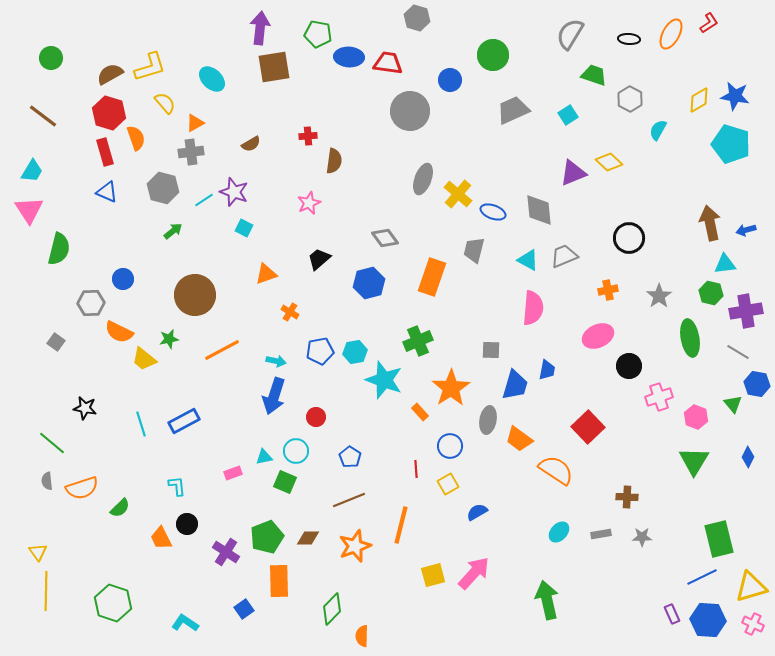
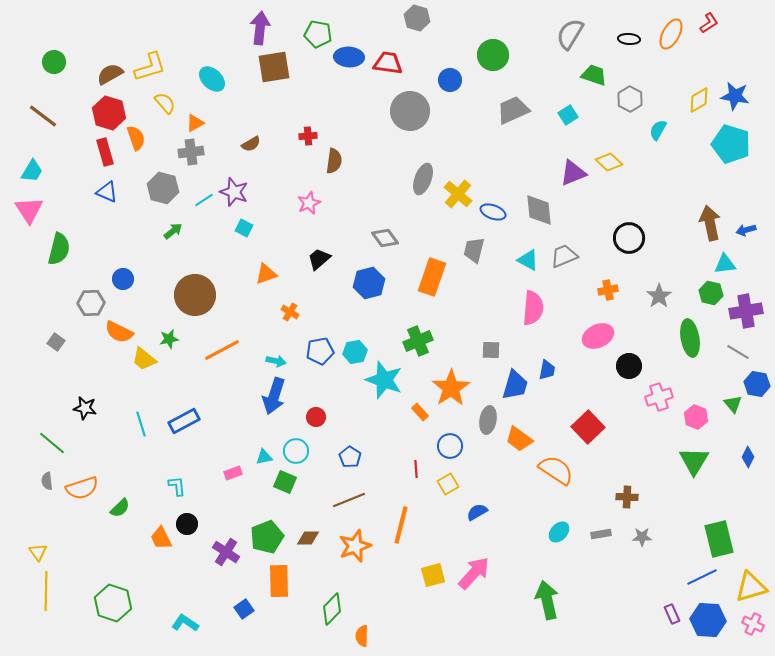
green circle at (51, 58): moved 3 px right, 4 px down
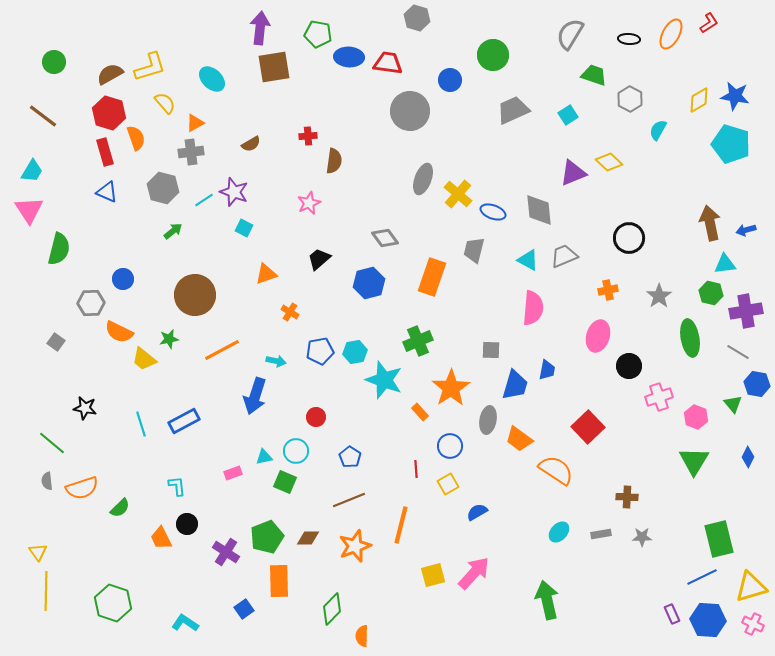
pink ellipse at (598, 336): rotated 48 degrees counterclockwise
blue arrow at (274, 396): moved 19 px left
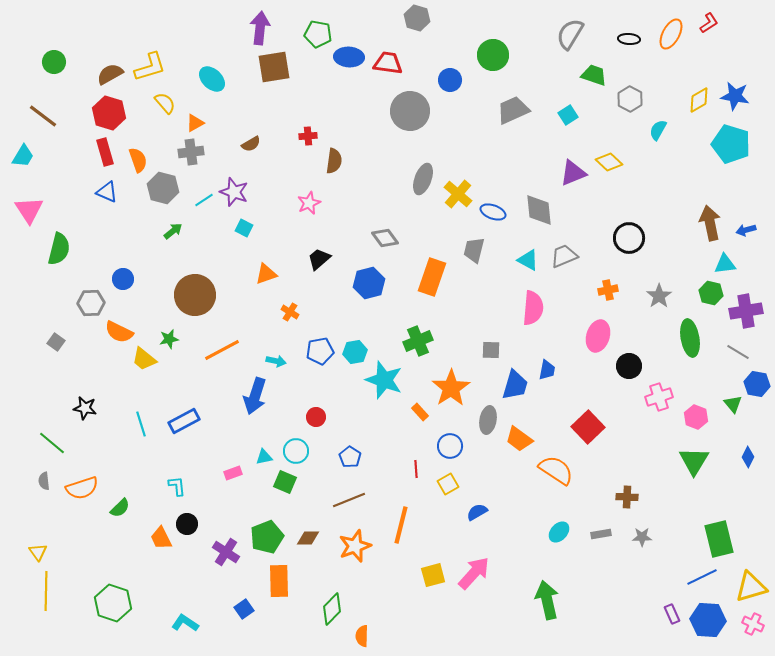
orange semicircle at (136, 138): moved 2 px right, 22 px down
cyan trapezoid at (32, 171): moved 9 px left, 15 px up
gray semicircle at (47, 481): moved 3 px left
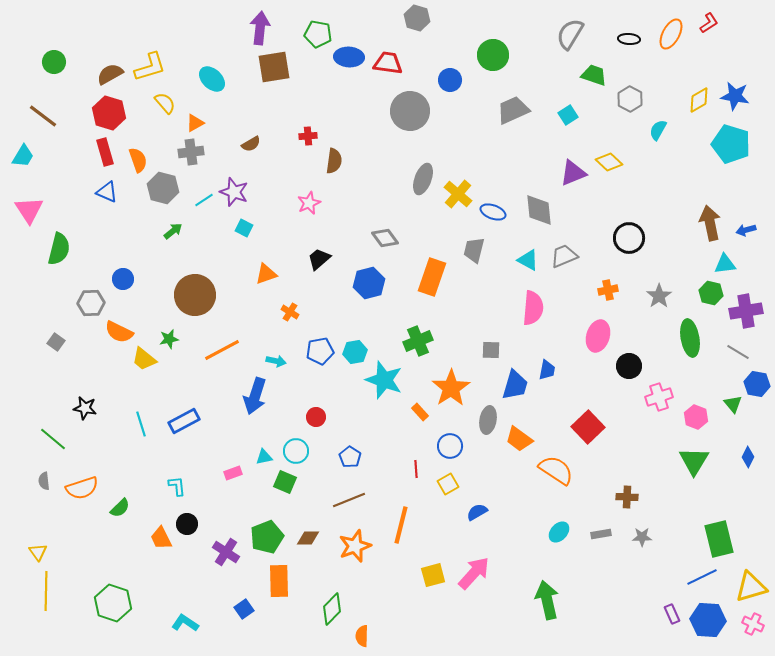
green line at (52, 443): moved 1 px right, 4 px up
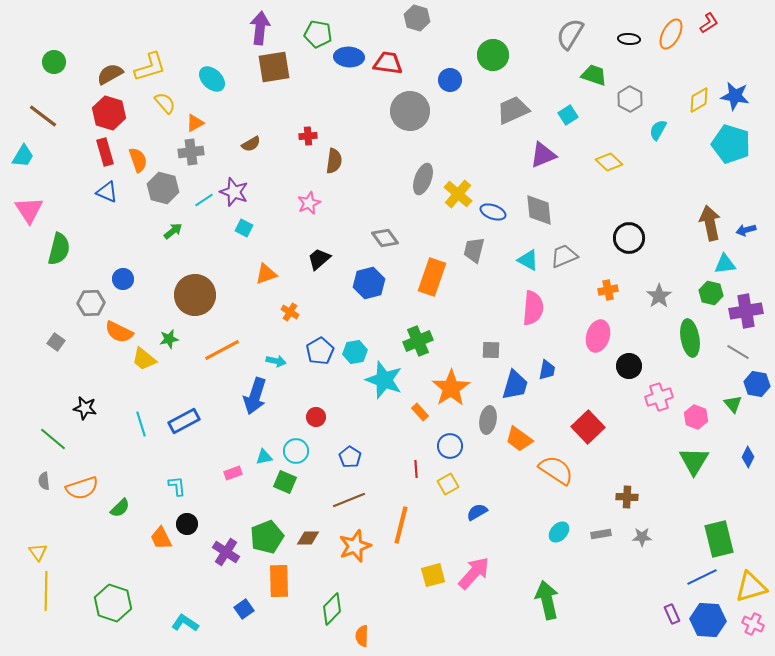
purple triangle at (573, 173): moved 30 px left, 18 px up
blue pentagon at (320, 351): rotated 20 degrees counterclockwise
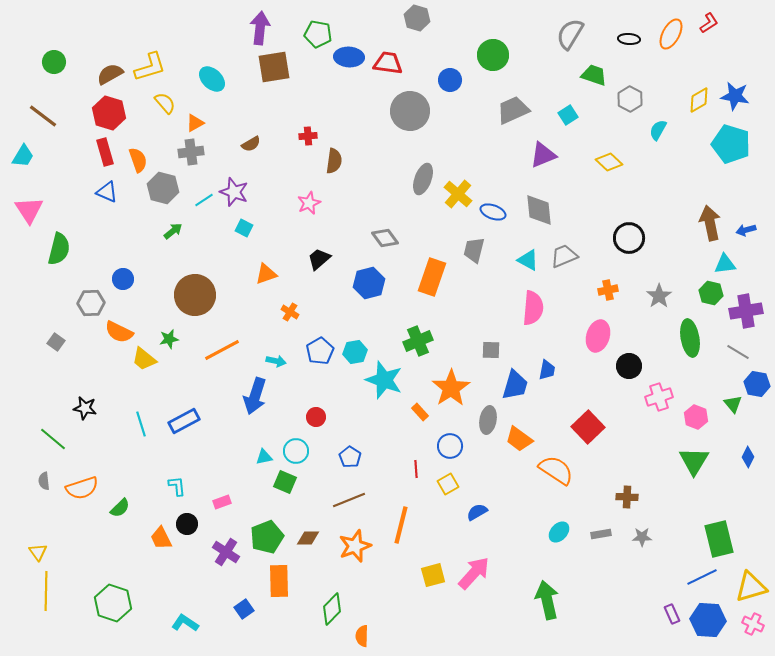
pink rectangle at (233, 473): moved 11 px left, 29 px down
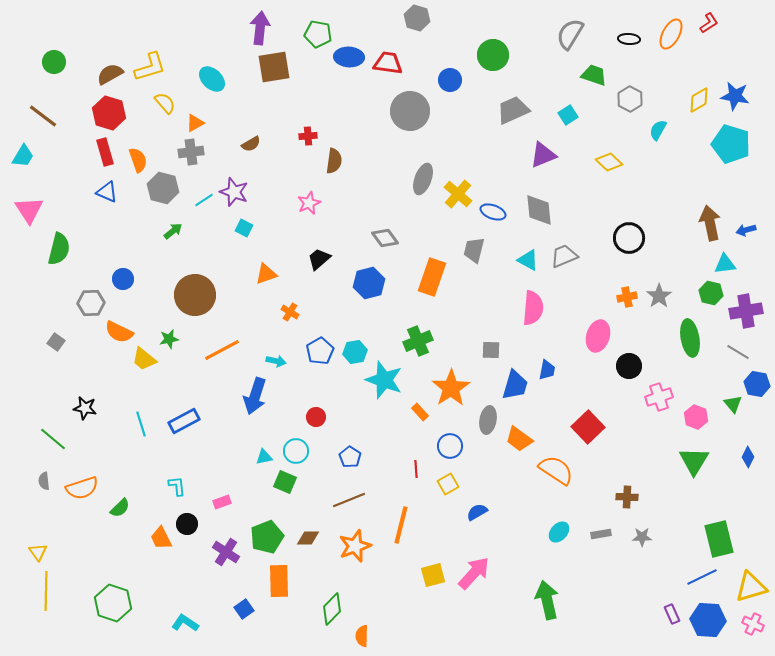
orange cross at (608, 290): moved 19 px right, 7 px down
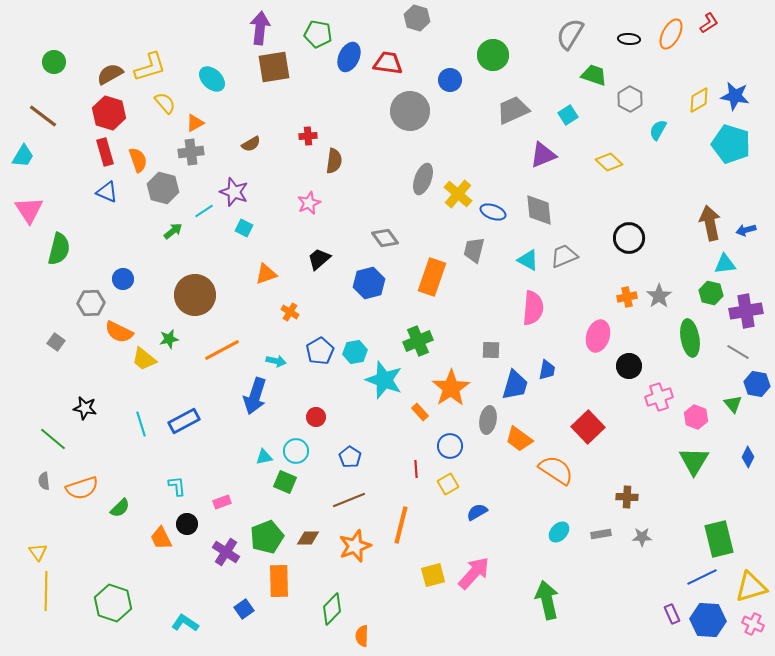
blue ellipse at (349, 57): rotated 68 degrees counterclockwise
cyan line at (204, 200): moved 11 px down
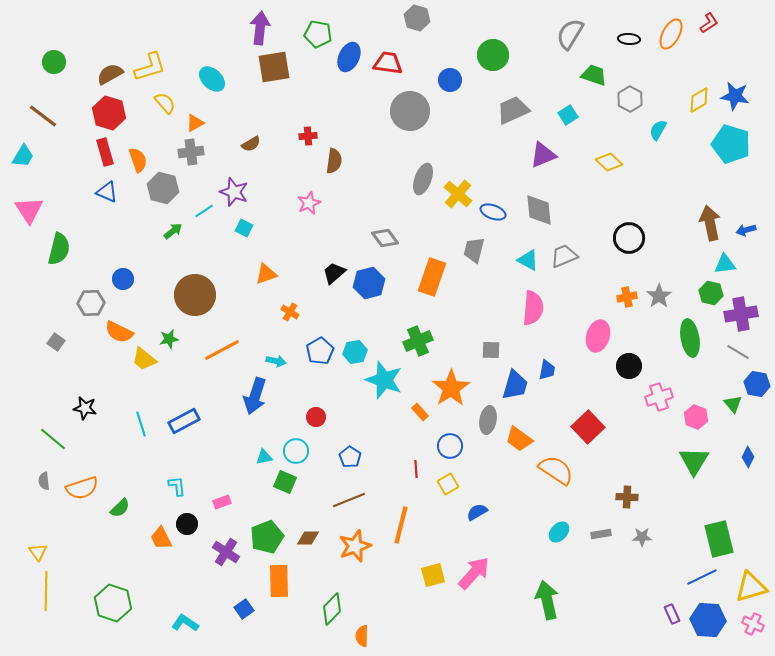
black trapezoid at (319, 259): moved 15 px right, 14 px down
purple cross at (746, 311): moved 5 px left, 3 px down
